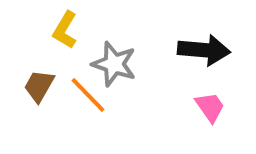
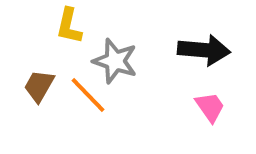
yellow L-shape: moved 4 px right, 4 px up; rotated 18 degrees counterclockwise
gray star: moved 1 px right, 3 px up
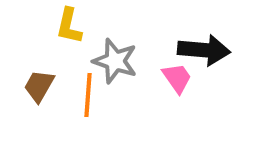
orange line: rotated 48 degrees clockwise
pink trapezoid: moved 33 px left, 29 px up
